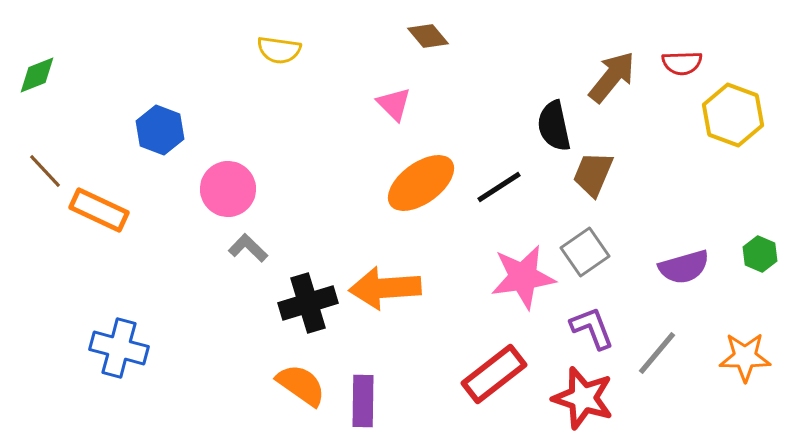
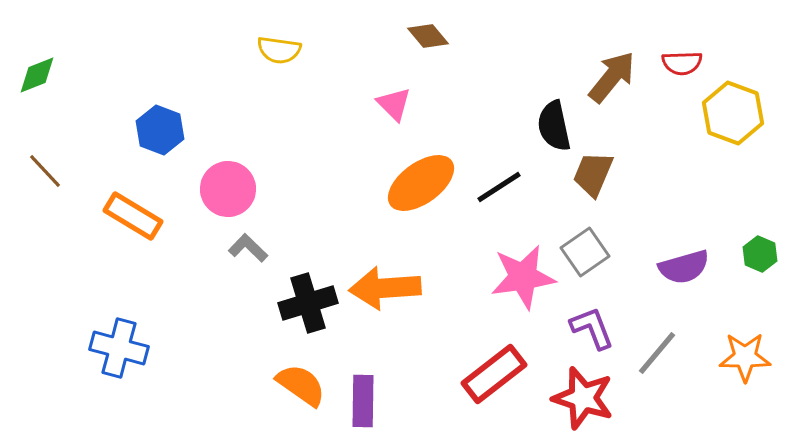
yellow hexagon: moved 2 px up
orange rectangle: moved 34 px right, 6 px down; rotated 6 degrees clockwise
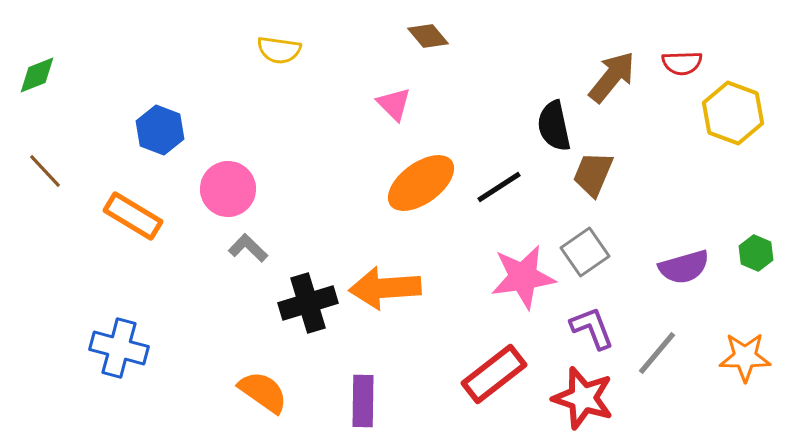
green hexagon: moved 4 px left, 1 px up
orange semicircle: moved 38 px left, 7 px down
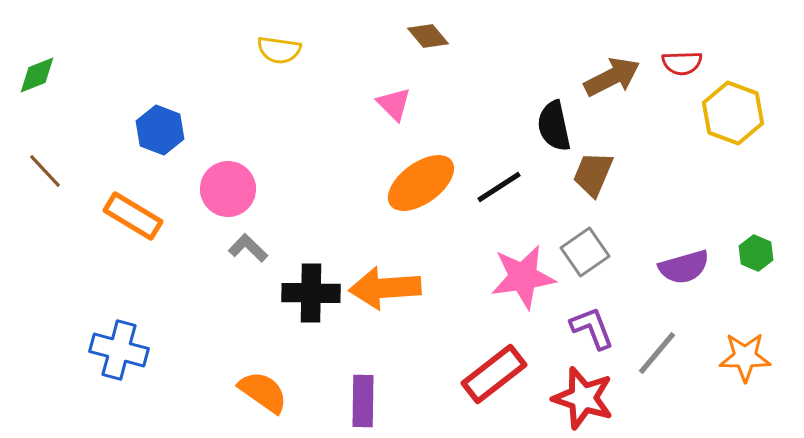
brown arrow: rotated 24 degrees clockwise
black cross: moved 3 px right, 10 px up; rotated 18 degrees clockwise
blue cross: moved 2 px down
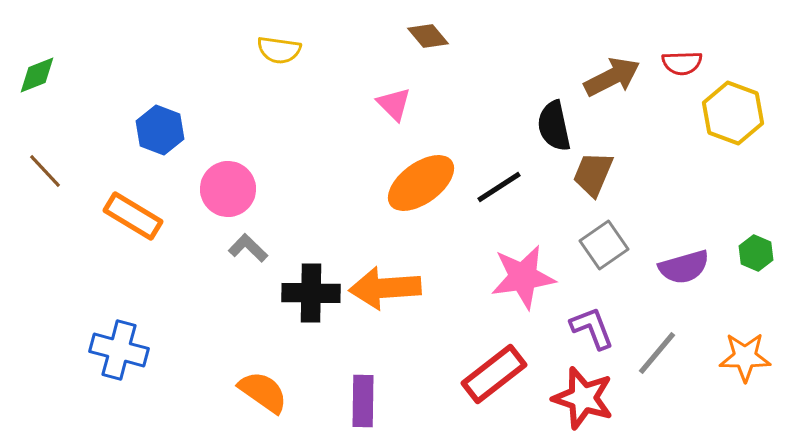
gray square: moved 19 px right, 7 px up
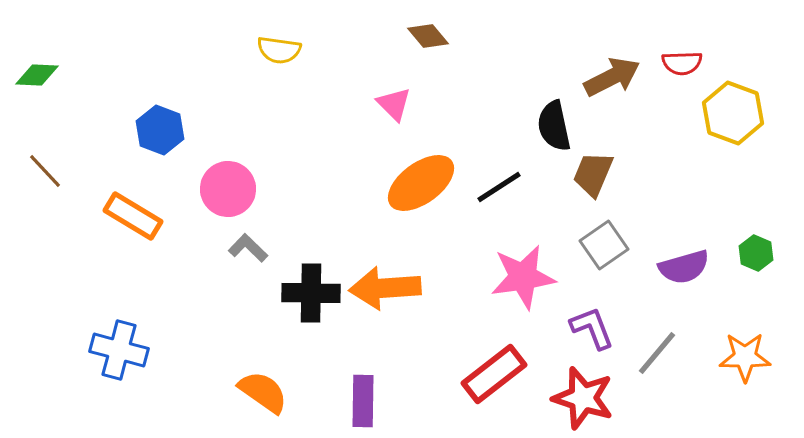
green diamond: rotated 24 degrees clockwise
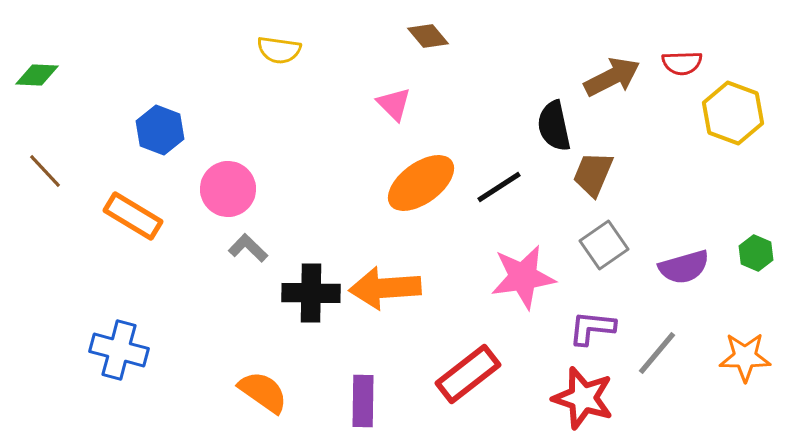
purple L-shape: rotated 63 degrees counterclockwise
red rectangle: moved 26 px left
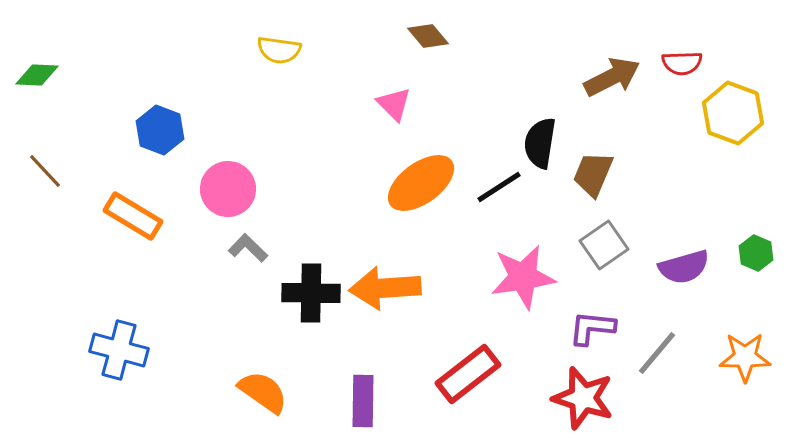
black semicircle: moved 14 px left, 17 px down; rotated 21 degrees clockwise
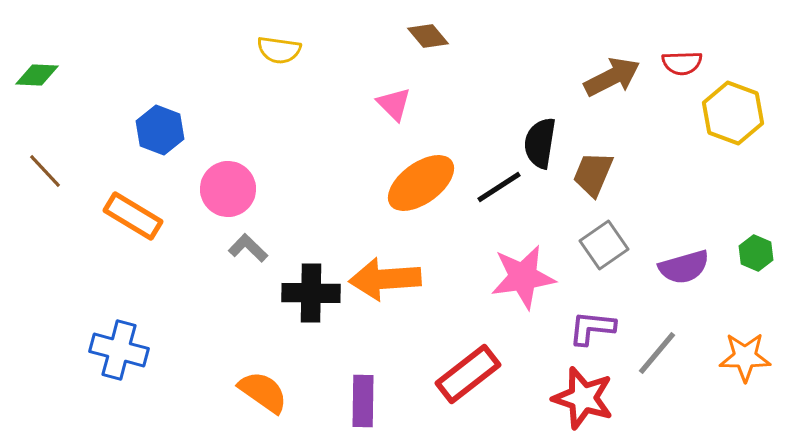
orange arrow: moved 9 px up
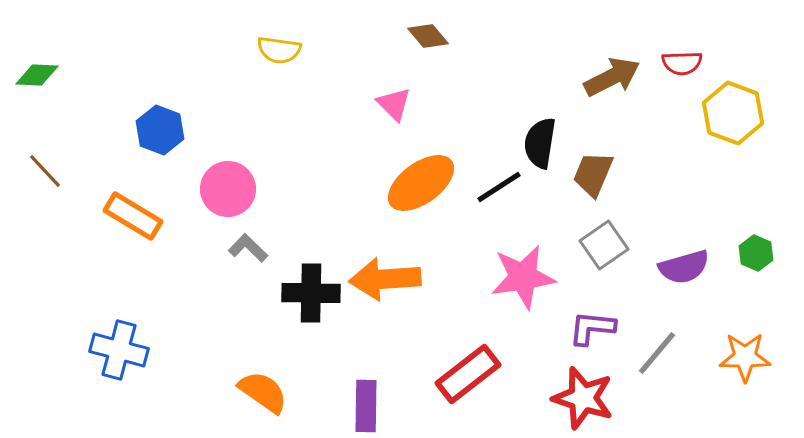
purple rectangle: moved 3 px right, 5 px down
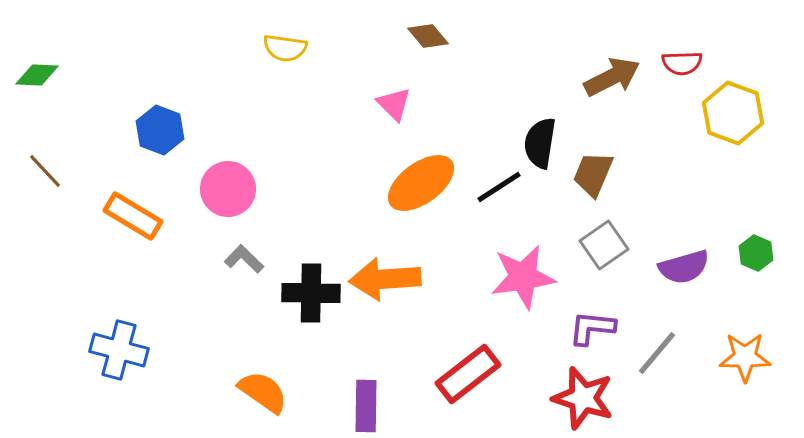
yellow semicircle: moved 6 px right, 2 px up
gray L-shape: moved 4 px left, 11 px down
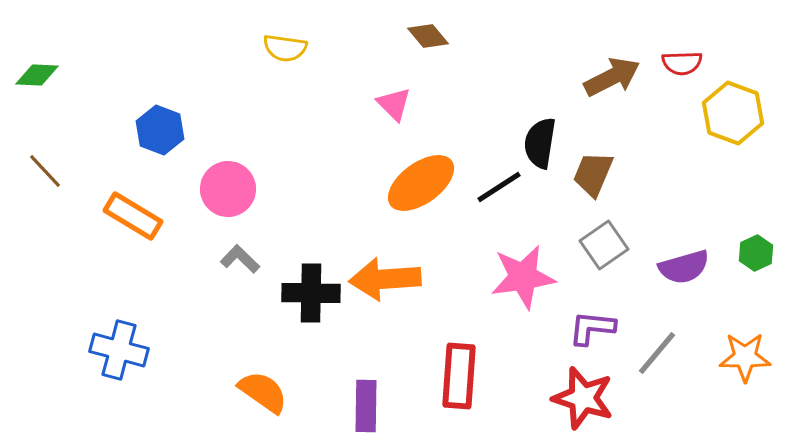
green hexagon: rotated 12 degrees clockwise
gray L-shape: moved 4 px left
red rectangle: moved 9 px left, 2 px down; rotated 48 degrees counterclockwise
